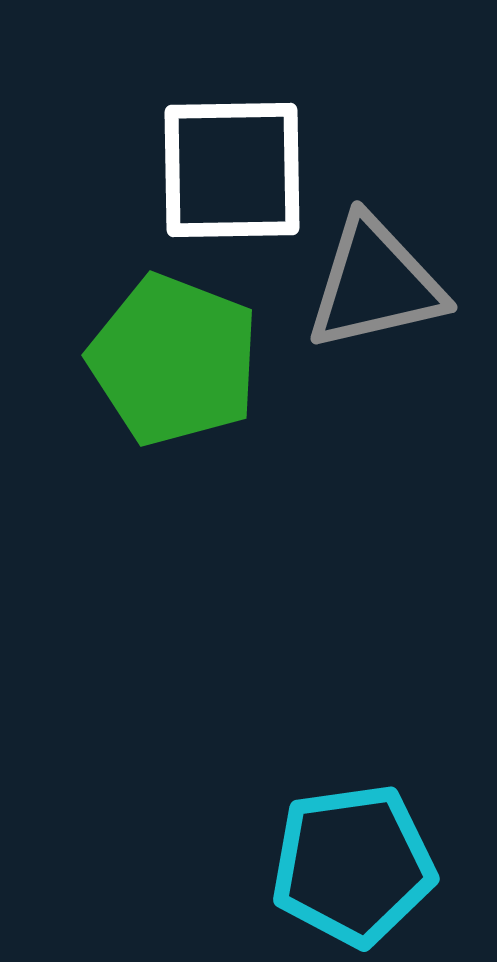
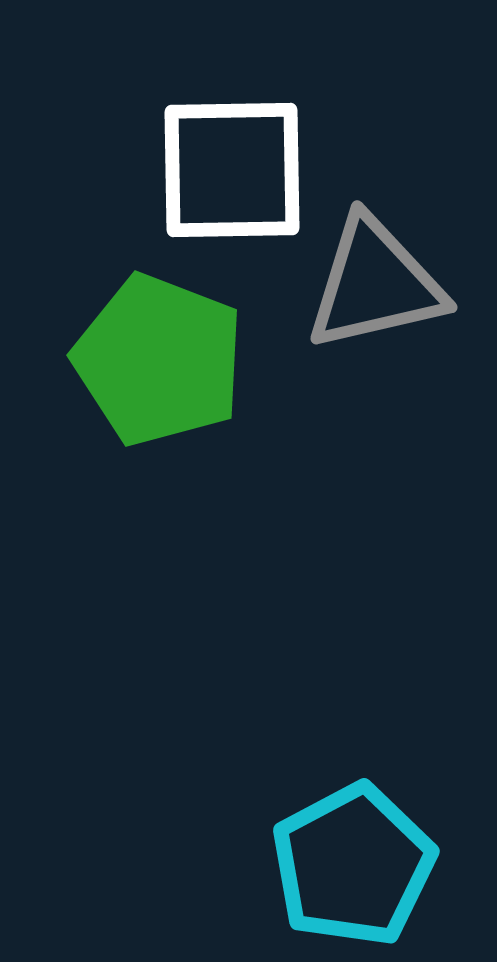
green pentagon: moved 15 px left
cyan pentagon: rotated 20 degrees counterclockwise
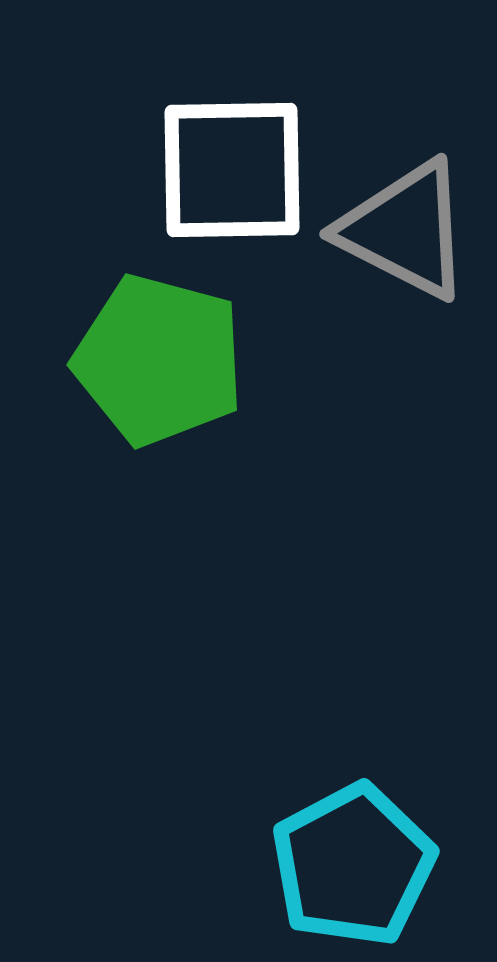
gray triangle: moved 30 px right, 54 px up; rotated 40 degrees clockwise
green pentagon: rotated 6 degrees counterclockwise
